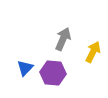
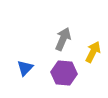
purple hexagon: moved 11 px right
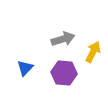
gray arrow: rotated 50 degrees clockwise
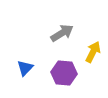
gray arrow: moved 1 px left, 6 px up; rotated 15 degrees counterclockwise
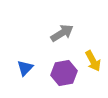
yellow arrow: moved 9 px down; rotated 125 degrees clockwise
purple hexagon: rotated 15 degrees counterclockwise
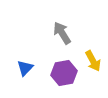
gray arrow: rotated 90 degrees counterclockwise
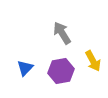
purple hexagon: moved 3 px left, 2 px up
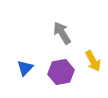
purple hexagon: moved 1 px down
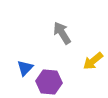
yellow arrow: rotated 80 degrees clockwise
purple hexagon: moved 12 px left, 10 px down; rotated 15 degrees clockwise
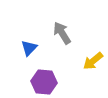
blue triangle: moved 4 px right, 20 px up
purple hexagon: moved 5 px left
